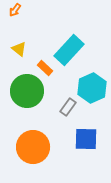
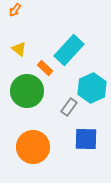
gray rectangle: moved 1 px right
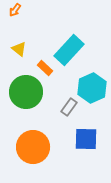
green circle: moved 1 px left, 1 px down
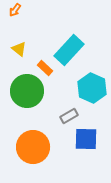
cyan hexagon: rotated 12 degrees counterclockwise
green circle: moved 1 px right, 1 px up
gray rectangle: moved 9 px down; rotated 24 degrees clockwise
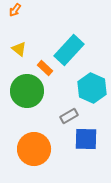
orange circle: moved 1 px right, 2 px down
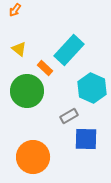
orange circle: moved 1 px left, 8 px down
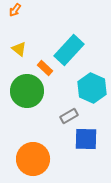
orange circle: moved 2 px down
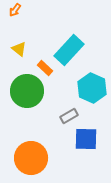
orange circle: moved 2 px left, 1 px up
